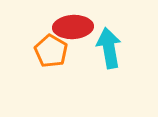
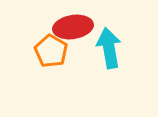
red ellipse: rotated 6 degrees counterclockwise
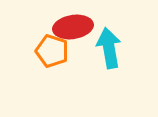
orange pentagon: moved 1 px right; rotated 12 degrees counterclockwise
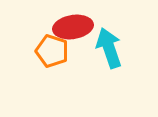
cyan arrow: rotated 9 degrees counterclockwise
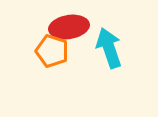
red ellipse: moved 4 px left
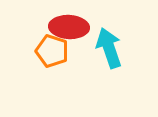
red ellipse: rotated 12 degrees clockwise
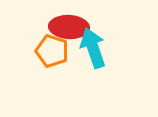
cyan arrow: moved 16 px left
